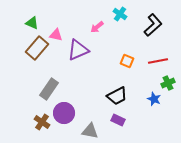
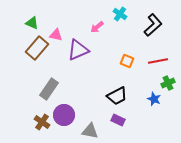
purple circle: moved 2 px down
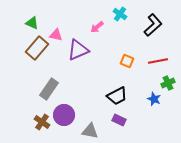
purple rectangle: moved 1 px right
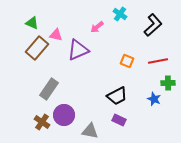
green cross: rotated 24 degrees clockwise
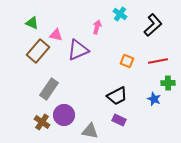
pink arrow: rotated 144 degrees clockwise
brown rectangle: moved 1 px right, 3 px down
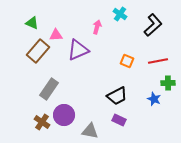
pink triangle: rotated 16 degrees counterclockwise
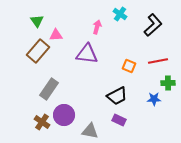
green triangle: moved 5 px right, 2 px up; rotated 32 degrees clockwise
purple triangle: moved 9 px right, 4 px down; rotated 30 degrees clockwise
orange square: moved 2 px right, 5 px down
blue star: rotated 24 degrees counterclockwise
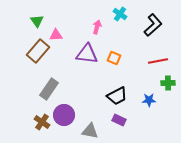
orange square: moved 15 px left, 8 px up
blue star: moved 5 px left, 1 px down
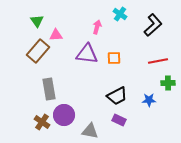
orange square: rotated 24 degrees counterclockwise
gray rectangle: rotated 45 degrees counterclockwise
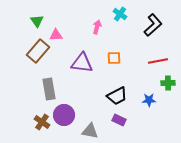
purple triangle: moved 5 px left, 9 px down
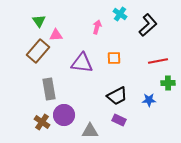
green triangle: moved 2 px right
black L-shape: moved 5 px left
gray triangle: rotated 12 degrees counterclockwise
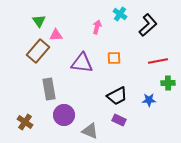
brown cross: moved 17 px left
gray triangle: rotated 24 degrees clockwise
